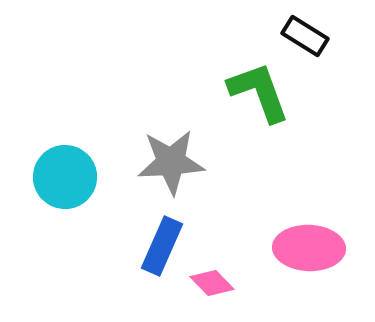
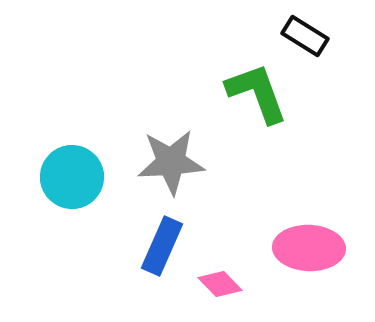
green L-shape: moved 2 px left, 1 px down
cyan circle: moved 7 px right
pink diamond: moved 8 px right, 1 px down
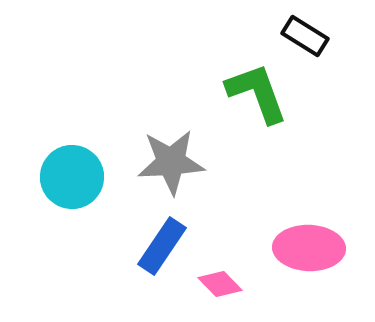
blue rectangle: rotated 10 degrees clockwise
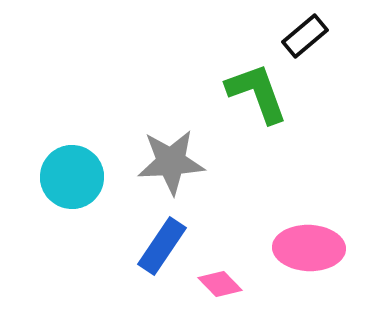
black rectangle: rotated 72 degrees counterclockwise
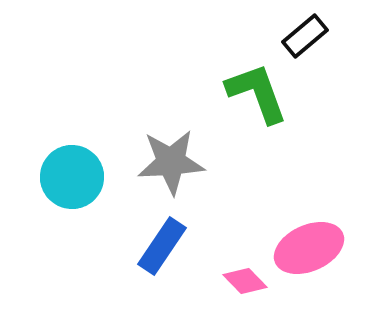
pink ellipse: rotated 26 degrees counterclockwise
pink diamond: moved 25 px right, 3 px up
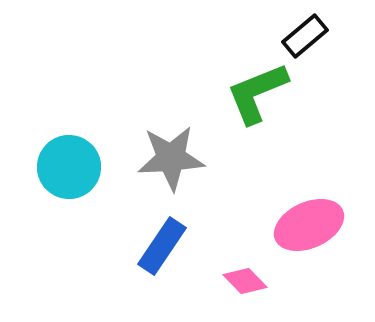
green L-shape: rotated 92 degrees counterclockwise
gray star: moved 4 px up
cyan circle: moved 3 px left, 10 px up
pink ellipse: moved 23 px up
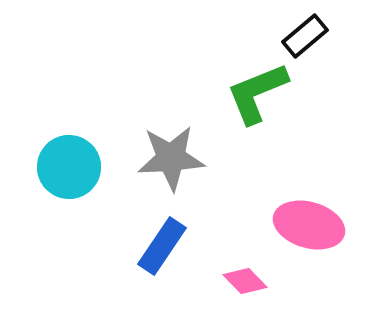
pink ellipse: rotated 40 degrees clockwise
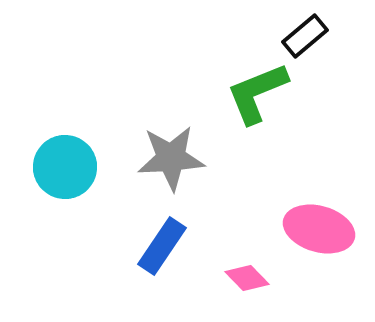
cyan circle: moved 4 px left
pink ellipse: moved 10 px right, 4 px down
pink diamond: moved 2 px right, 3 px up
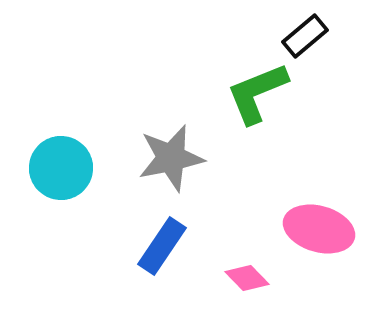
gray star: rotated 8 degrees counterclockwise
cyan circle: moved 4 px left, 1 px down
